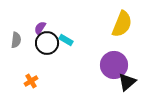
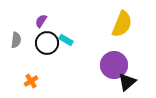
purple semicircle: moved 1 px right, 7 px up
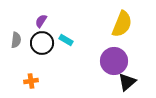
black circle: moved 5 px left
purple circle: moved 4 px up
orange cross: rotated 24 degrees clockwise
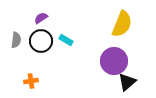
purple semicircle: moved 3 px up; rotated 24 degrees clockwise
black circle: moved 1 px left, 2 px up
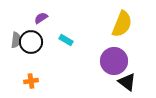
black circle: moved 10 px left, 1 px down
black triangle: rotated 42 degrees counterclockwise
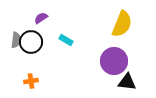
black triangle: rotated 30 degrees counterclockwise
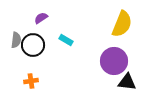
black circle: moved 2 px right, 3 px down
